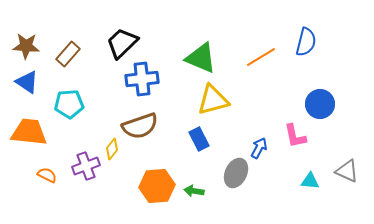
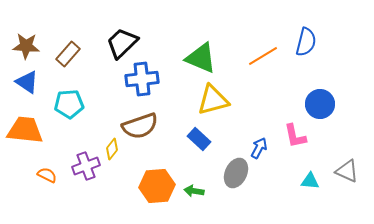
orange line: moved 2 px right, 1 px up
orange trapezoid: moved 4 px left, 2 px up
blue rectangle: rotated 20 degrees counterclockwise
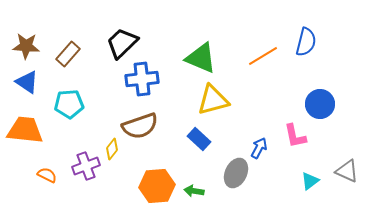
cyan triangle: rotated 42 degrees counterclockwise
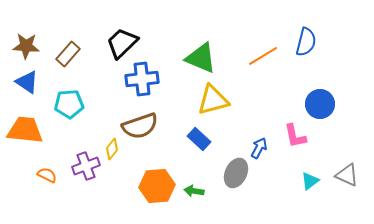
gray triangle: moved 4 px down
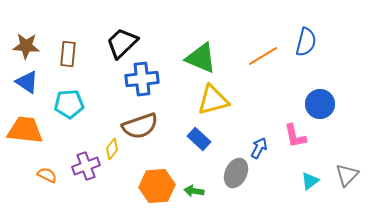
brown rectangle: rotated 35 degrees counterclockwise
gray triangle: rotated 50 degrees clockwise
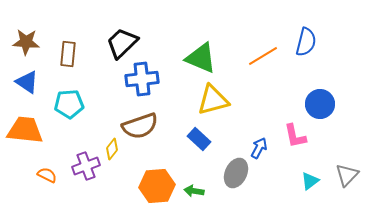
brown star: moved 4 px up
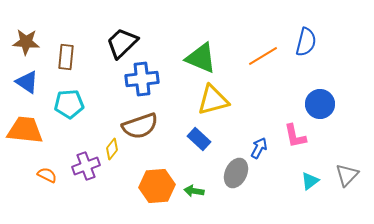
brown rectangle: moved 2 px left, 3 px down
